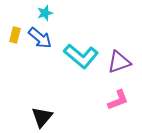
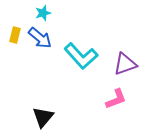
cyan star: moved 2 px left
cyan L-shape: rotated 8 degrees clockwise
purple triangle: moved 6 px right, 2 px down
pink L-shape: moved 2 px left, 1 px up
black triangle: moved 1 px right
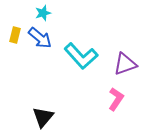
pink L-shape: rotated 35 degrees counterclockwise
